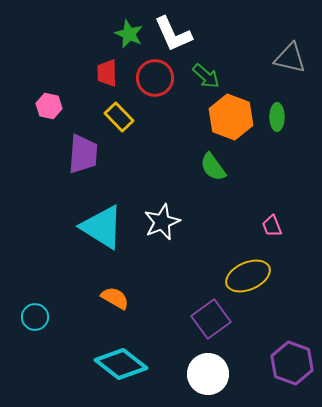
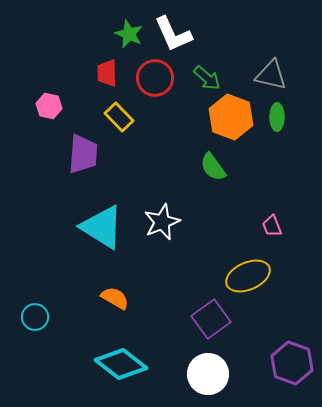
gray triangle: moved 19 px left, 17 px down
green arrow: moved 1 px right, 2 px down
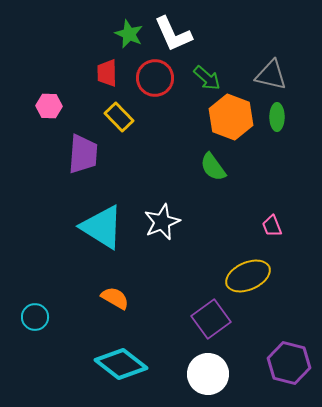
pink hexagon: rotated 10 degrees counterclockwise
purple hexagon: moved 3 px left; rotated 6 degrees counterclockwise
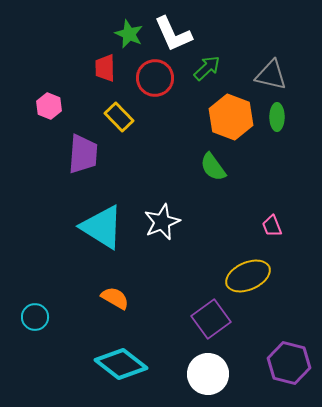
red trapezoid: moved 2 px left, 5 px up
green arrow: moved 10 px up; rotated 84 degrees counterclockwise
pink hexagon: rotated 20 degrees clockwise
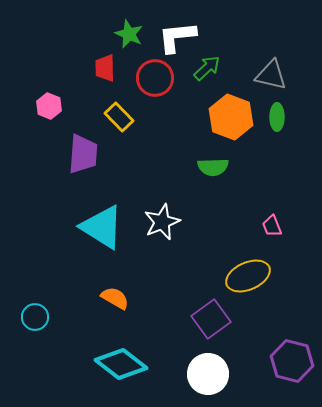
white L-shape: moved 4 px right, 3 px down; rotated 108 degrees clockwise
green semicircle: rotated 56 degrees counterclockwise
purple hexagon: moved 3 px right, 2 px up
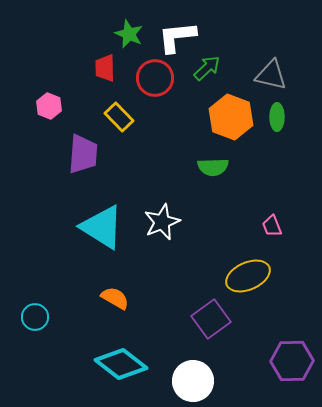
purple hexagon: rotated 15 degrees counterclockwise
white circle: moved 15 px left, 7 px down
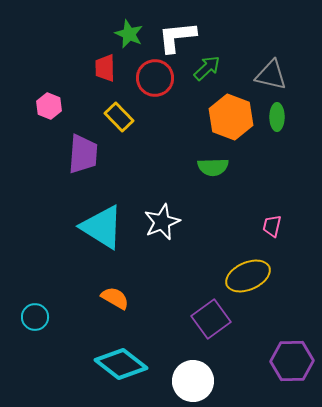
pink trapezoid: rotated 35 degrees clockwise
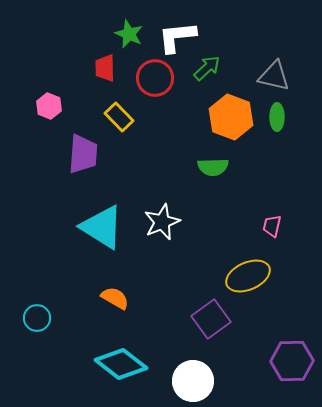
gray triangle: moved 3 px right, 1 px down
cyan circle: moved 2 px right, 1 px down
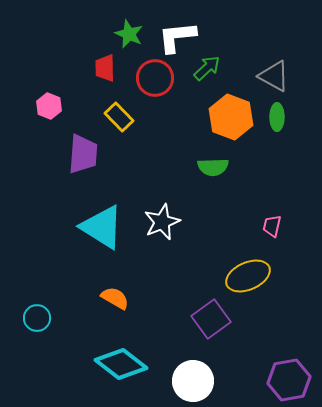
gray triangle: rotated 16 degrees clockwise
purple hexagon: moved 3 px left, 19 px down; rotated 9 degrees counterclockwise
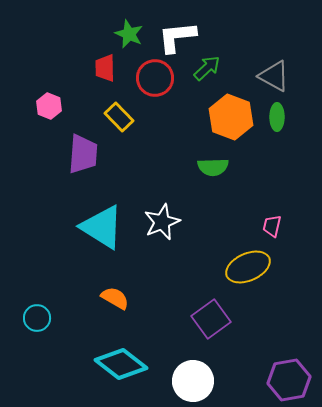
yellow ellipse: moved 9 px up
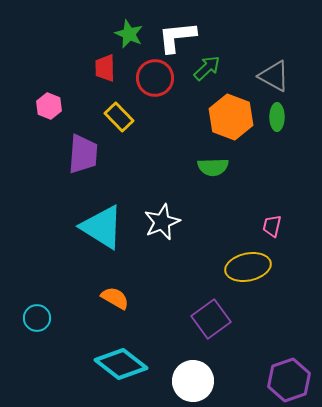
yellow ellipse: rotated 12 degrees clockwise
purple hexagon: rotated 9 degrees counterclockwise
